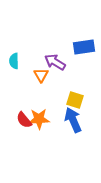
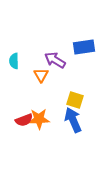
purple arrow: moved 2 px up
red semicircle: rotated 72 degrees counterclockwise
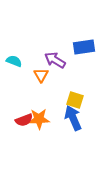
cyan semicircle: rotated 112 degrees clockwise
blue arrow: moved 2 px up
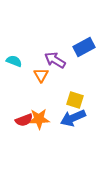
blue rectangle: rotated 20 degrees counterclockwise
blue arrow: rotated 90 degrees counterclockwise
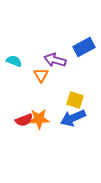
purple arrow: rotated 15 degrees counterclockwise
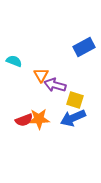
purple arrow: moved 25 px down
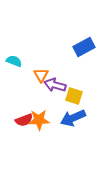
yellow square: moved 1 px left, 4 px up
orange star: moved 1 px down
